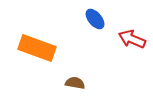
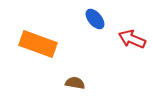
orange rectangle: moved 1 px right, 4 px up
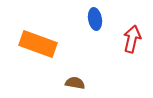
blue ellipse: rotated 30 degrees clockwise
red arrow: rotated 80 degrees clockwise
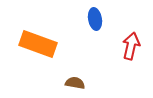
red arrow: moved 1 px left, 7 px down
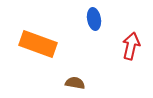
blue ellipse: moved 1 px left
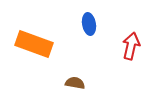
blue ellipse: moved 5 px left, 5 px down
orange rectangle: moved 4 px left
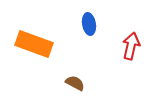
brown semicircle: rotated 18 degrees clockwise
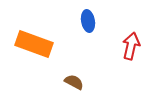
blue ellipse: moved 1 px left, 3 px up
brown semicircle: moved 1 px left, 1 px up
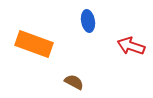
red arrow: rotated 84 degrees counterclockwise
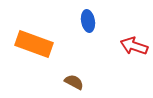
red arrow: moved 3 px right
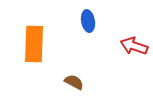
orange rectangle: rotated 72 degrees clockwise
